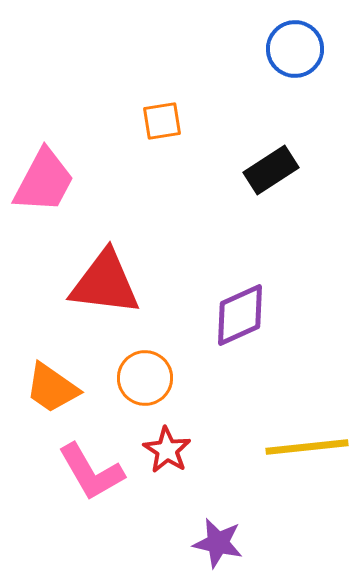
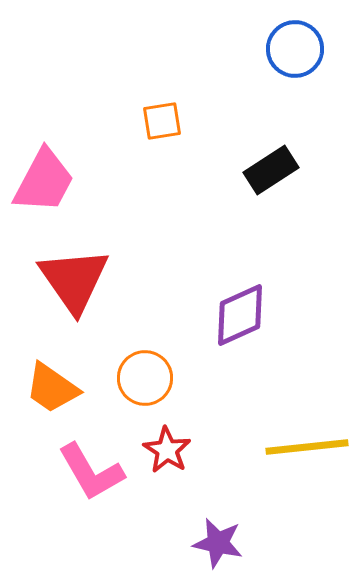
red triangle: moved 31 px left, 3 px up; rotated 48 degrees clockwise
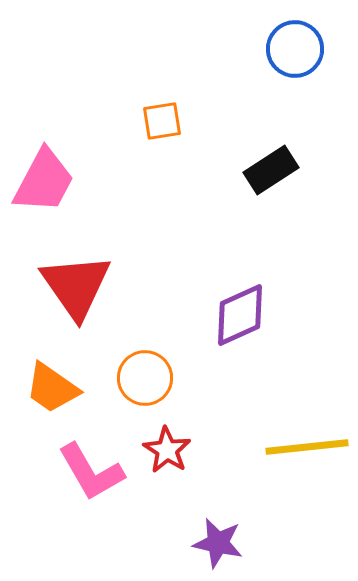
red triangle: moved 2 px right, 6 px down
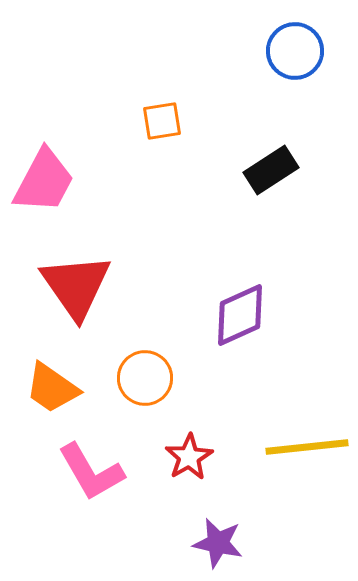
blue circle: moved 2 px down
red star: moved 22 px right, 7 px down; rotated 9 degrees clockwise
